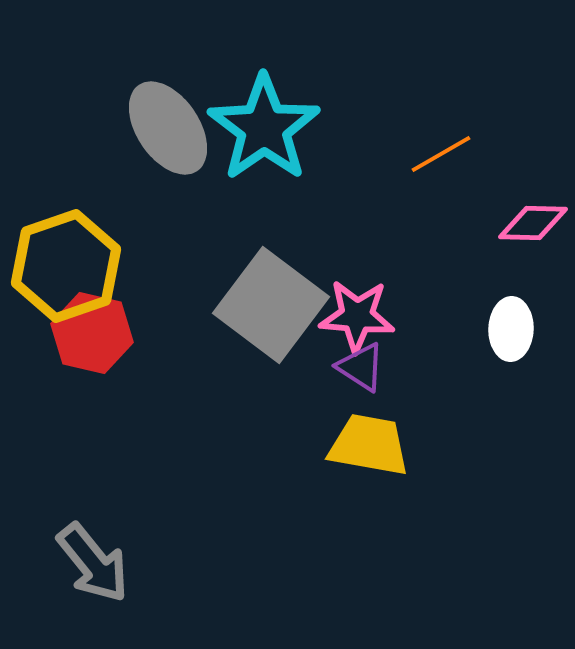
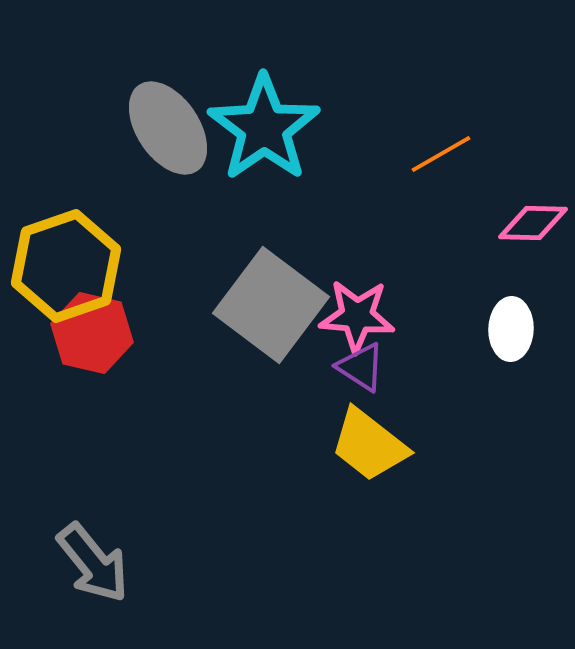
yellow trapezoid: rotated 152 degrees counterclockwise
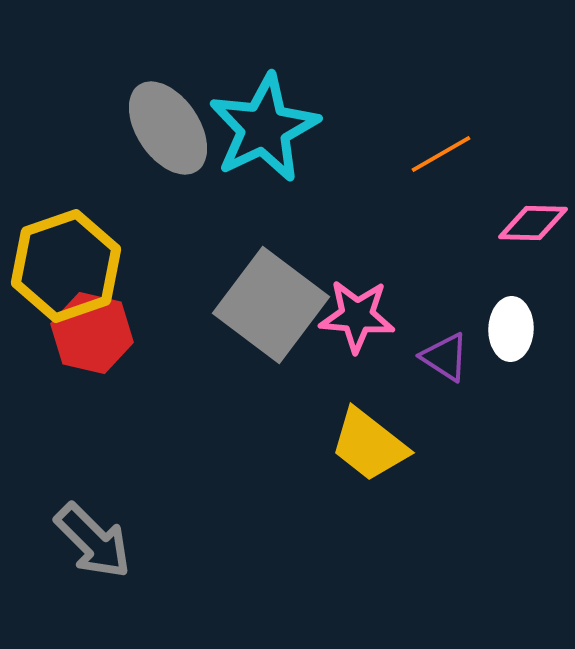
cyan star: rotated 9 degrees clockwise
purple triangle: moved 84 px right, 10 px up
gray arrow: moved 22 px up; rotated 6 degrees counterclockwise
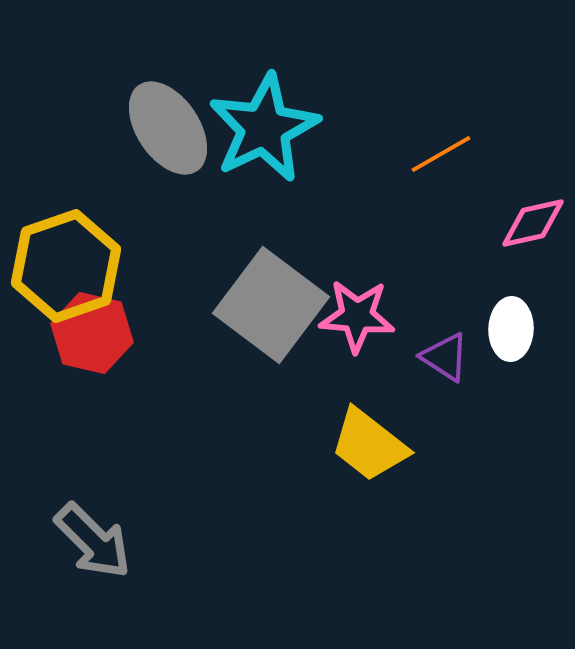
pink diamond: rotated 14 degrees counterclockwise
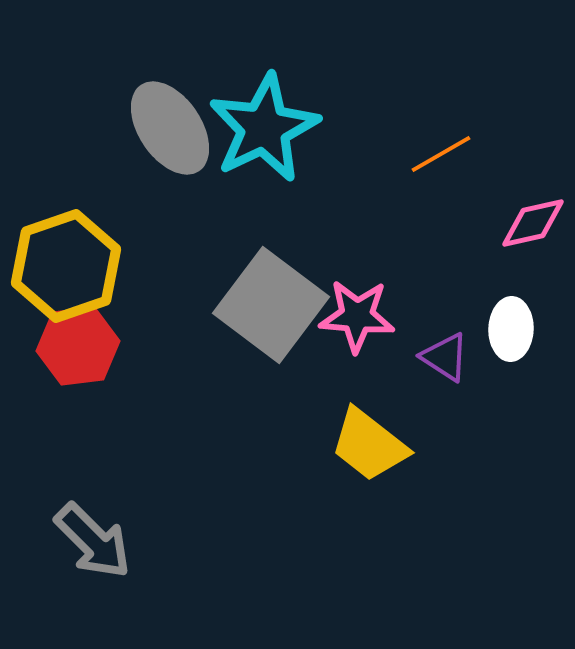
gray ellipse: moved 2 px right
red hexagon: moved 14 px left, 13 px down; rotated 20 degrees counterclockwise
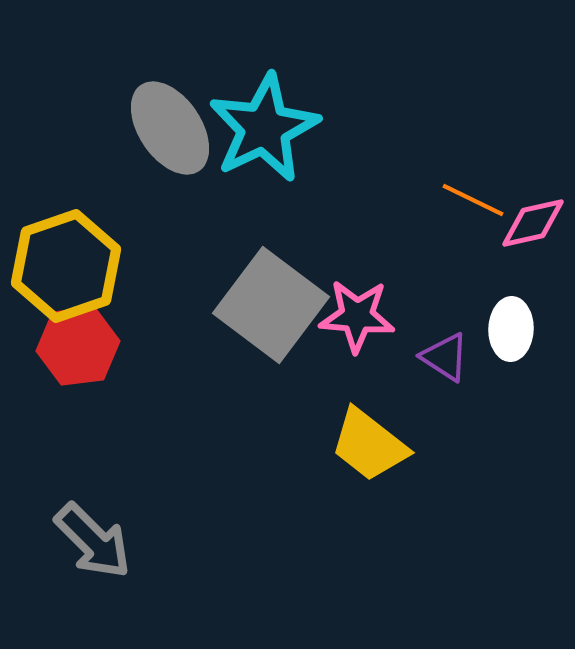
orange line: moved 32 px right, 46 px down; rotated 56 degrees clockwise
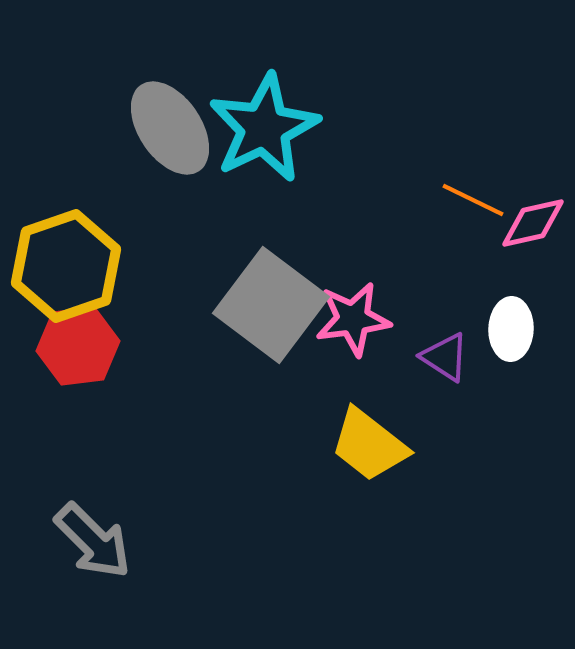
pink star: moved 4 px left, 3 px down; rotated 12 degrees counterclockwise
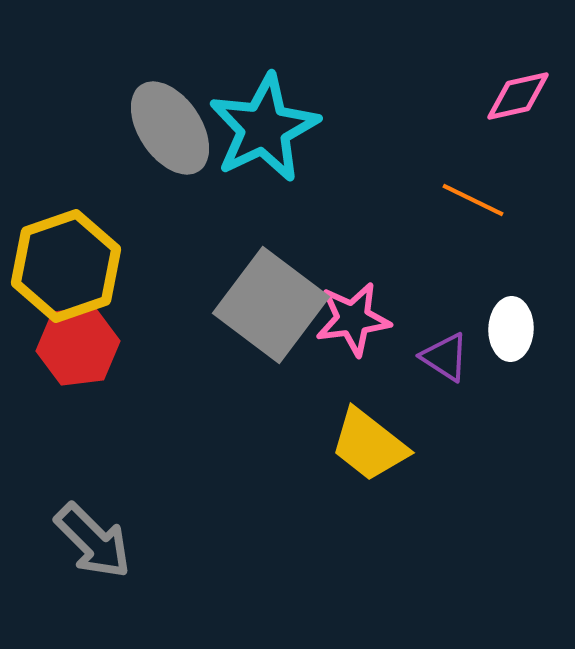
pink diamond: moved 15 px left, 127 px up
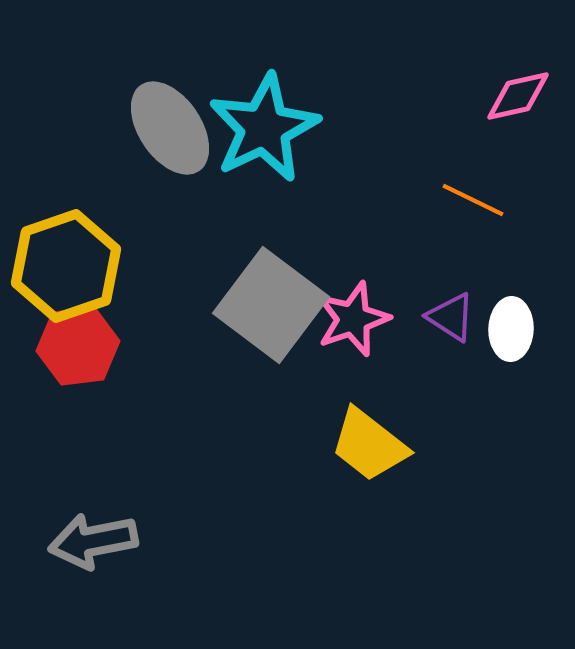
pink star: rotated 12 degrees counterclockwise
purple triangle: moved 6 px right, 40 px up
gray arrow: rotated 124 degrees clockwise
